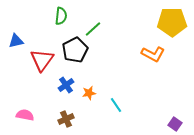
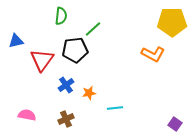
black pentagon: rotated 20 degrees clockwise
cyan line: moved 1 px left, 3 px down; rotated 63 degrees counterclockwise
pink semicircle: moved 2 px right
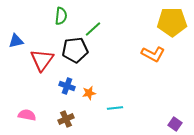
blue cross: moved 1 px right, 1 px down; rotated 35 degrees counterclockwise
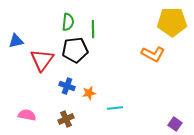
green semicircle: moved 7 px right, 6 px down
green line: rotated 48 degrees counterclockwise
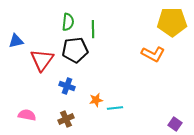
orange star: moved 7 px right, 7 px down
